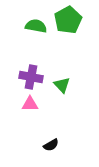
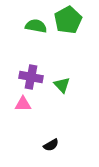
pink triangle: moved 7 px left
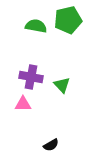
green pentagon: rotated 16 degrees clockwise
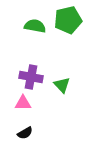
green semicircle: moved 1 px left
pink triangle: moved 1 px up
black semicircle: moved 26 px left, 12 px up
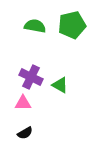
green pentagon: moved 4 px right, 5 px down
purple cross: rotated 15 degrees clockwise
green triangle: moved 2 px left; rotated 18 degrees counterclockwise
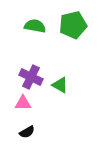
green pentagon: moved 1 px right
black semicircle: moved 2 px right, 1 px up
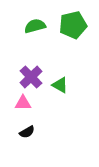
green semicircle: rotated 25 degrees counterclockwise
purple cross: rotated 20 degrees clockwise
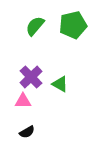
green semicircle: rotated 35 degrees counterclockwise
green triangle: moved 1 px up
pink triangle: moved 2 px up
